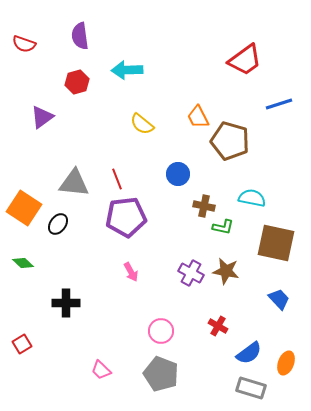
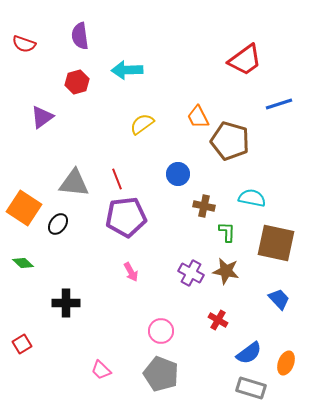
yellow semicircle: rotated 105 degrees clockwise
green L-shape: moved 4 px right, 5 px down; rotated 100 degrees counterclockwise
red cross: moved 6 px up
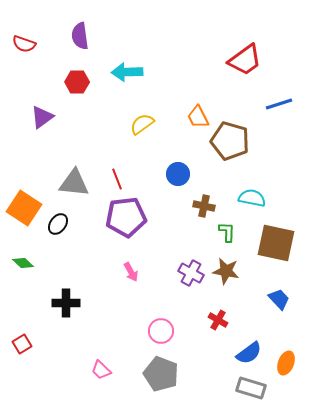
cyan arrow: moved 2 px down
red hexagon: rotated 15 degrees clockwise
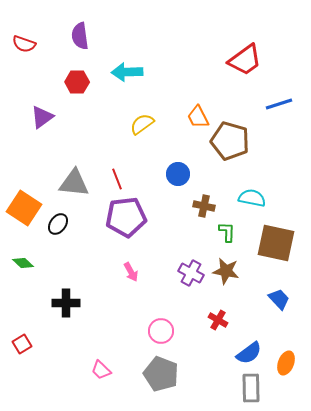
gray rectangle: rotated 72 degrees clockwise
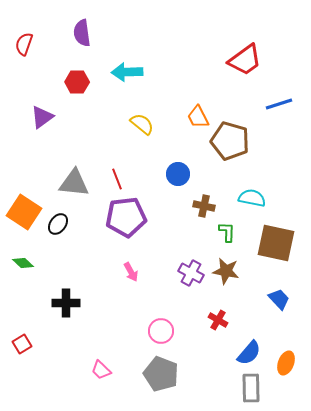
purple semicircle: moved 2 px right, 3 px up
red semicircle: rotated 90 degrees clockwise
yellow semicircle: rotated 75 degrees clockwise
orange square: moved 4 px down
blue semicircle: rotated 12 degrees counterclockwise
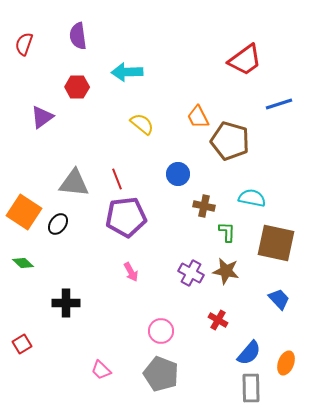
purple semicircle: moved 4 px left, 3 px down
red hexagon: moved 5 px down
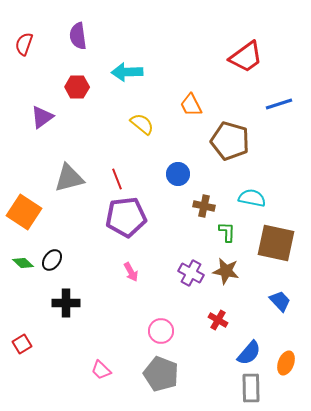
red trapezoid: moved 1 px right, 3 px up
orange trapezoid: moved 7 px left, 12 px up
gray triangle: moved 5 px left, 5 px up; rotated 20 degrees counterclockwise
black ellipse: moved 6 px left, 36 px down
blue trapezoid: moved 1 px right, 2 px down
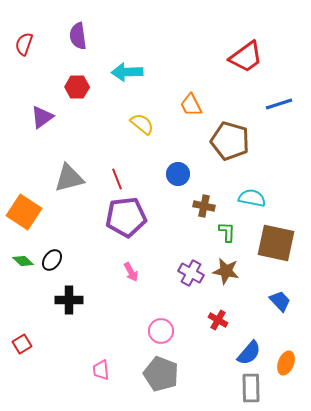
green diamond: moved 2 px up
black cross: moved 3 px right, 3 px up
pink trapezoid: rotated 40 degrees clockwise
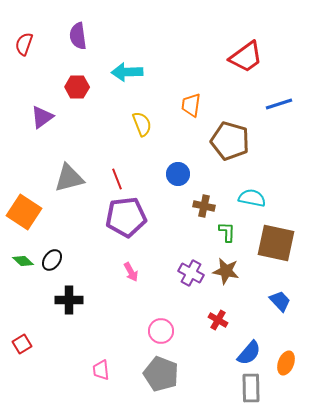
orange trapezoid: rotated 35 degrees clockwise
yellow semicircle: rotated 30 degrees clockwise
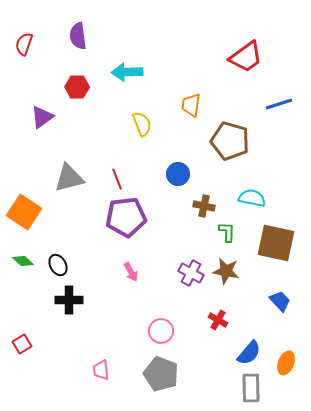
black ellipse: moved 6 px right, 5 px down; rotated 65 degrees counterclockwise
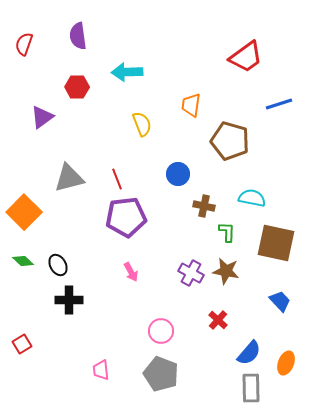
orange square: rotated 12 degrees clockwise
red cross: rotated 12 degrees clockwise
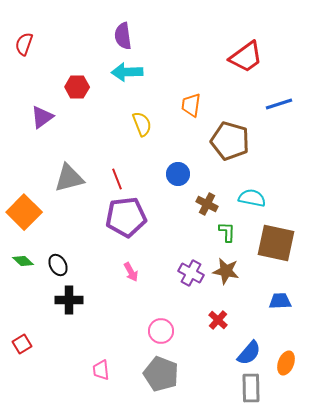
purple semicircle: moved 45 px right
brown cross: moved 3 px right, 2 px up; rotated 15 degrees clockwise
blue trapezoid: rotated 50 degrees counterclockwise
